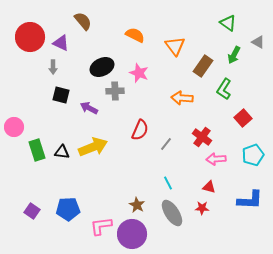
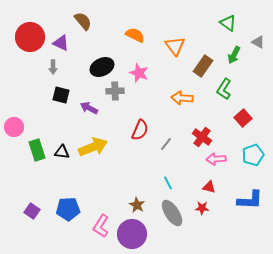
pink L-shape: rotated 50 degrees counterclockwise
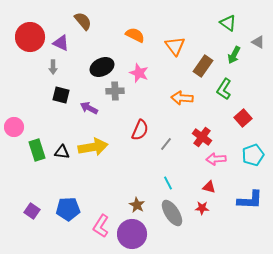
yellow arrow: rotated 12 degrees clockwise
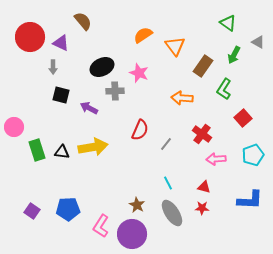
orange semicircle: moved 8 px right; rotated 60 degrees counterclockwise
red cross: moved 3 px up
red triangle: moved 5 px left
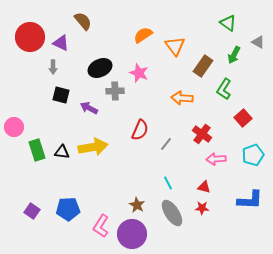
black ellipse: moved 2 px left, 1 px down
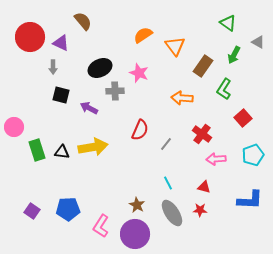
red star: moved 2 px left, 2 px down
purple circle: moved 3 px right
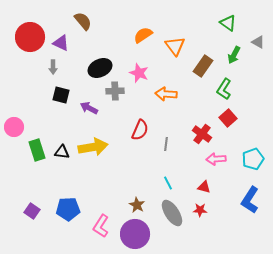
orange arrow: moved 16 px left, 4 px up
red square: moved 15 px left
gray line: rotated 32 degrees counterclockwise
cyan pentagon: moved 4 px down
blue L-shape: rotated 120 degrees clockwise
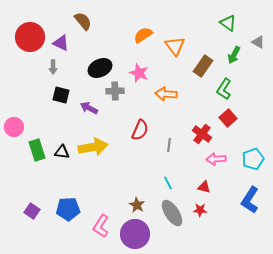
gray line: moved 3 px right, 1 px down
